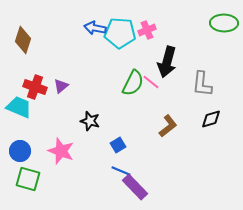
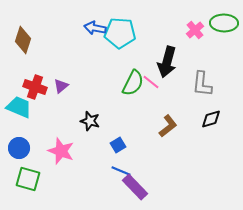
pink cross: moved 48 px right; rotated 18 degrees counterclockwise
blue circle: moved 1 px left, 3 px up
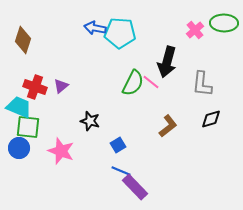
green square: moved 52 px up; rotated 10 degrees counterclockwise
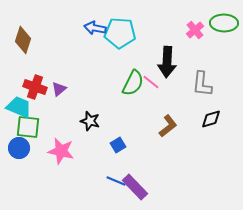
black arrow: rotated 12 degrees counterclockwise
purple triangle: moved 2 px left, 3 px down
pink star: rotated 8 degrees counterclockwise
blue line: moved 5 px left, 10 px down
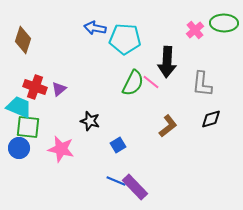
cyan pentagon: moved 5 px right, 6 px down
pink star: moved 2 px up
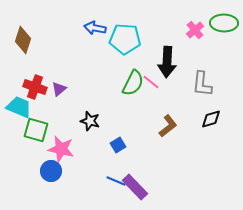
green square: moved 8 px right, 3 px down; rotated 10 degrees clockwise
blue circle: moved 32 px right, 23 px down
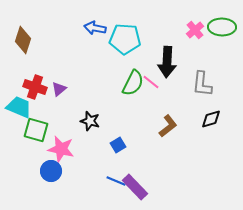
green ellipse: moved 2 px left, 4 px down
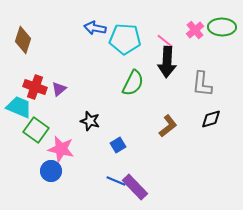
pink line: moved 14 px right, 41 px up
green square: rotated 20 degrees clockwise
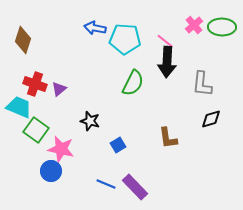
pink cross: moved 1 px left, 5 px up
red cross: moved 3 px up
brown L-shape: moved 12 px down; rotated 120 degrees clockwise
blue line: moved 10 px left, 3 px down
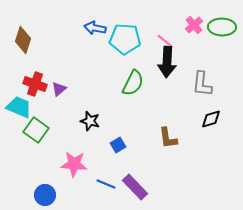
pink star: moved 13 px right, 15 px down; rotated 8 degrees counterclockwise
blue circle: moved 6 px left, 24 px down
